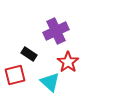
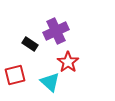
black rectangle: moved 1 px right, 10 px up
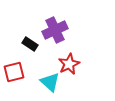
purple cross: moved 1 px left, 1 px up
red star: moved 1 px right, 2 px down; rotated 10 degrees clockwise
red square: moved 1 px left, 3 px up
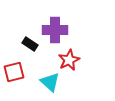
purple cross: rotated 25 degrees clockwise
red star: moved 4 px up
